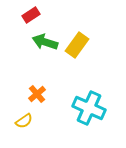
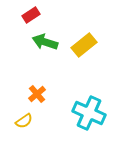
yellow rectangle: moved 7 px right; rotated 15 degrees clockwise
cyan cross: moved 5 px down
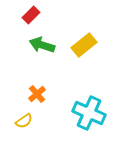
red rectangle: rotated 12 degrees counterclockwise
green arrow: moved 3 px left, 3 px down
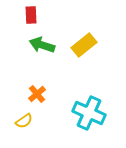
red rectangle: rotated 48 degrees counterclockwise
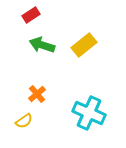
red rectangle: rotated 60 degrees clockwise
